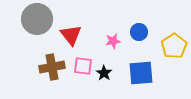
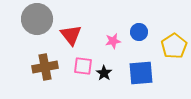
brown cross: moved 7 px left
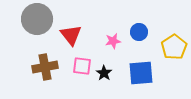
yellow pentagon: moved 1 px down
pink square: moved 1 px left
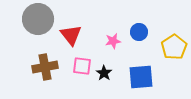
gray circle: moved 1 px right
blue square: moved 4 px down
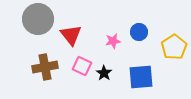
pink square: rotated 18 degrees clockwise
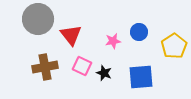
yellow pentagon: moved 1 px up
black star: rotated 14 degrees counterclockwise
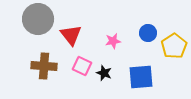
blue circle: moved 9 px right, 1 px down
brown cross: moved 1 px left, 1 px up; rotated 15 degrees clockwise
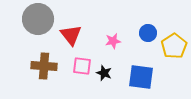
pink square: rotated 18 degrees counterclockwise
blue square: rotated 12 degrees clockwise
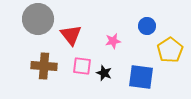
blue circle: moved 1 px left, 7 px up
yellow pentagon: moved 4 px left, 4 px down
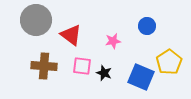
gray circle: moved 2 px left, 1 px down
red triangle: rotated 15 degrees counterclockwise
yellow pentagon: moved 1 px left, 12 px down
blue square: rotated 16 degrees clockwise
